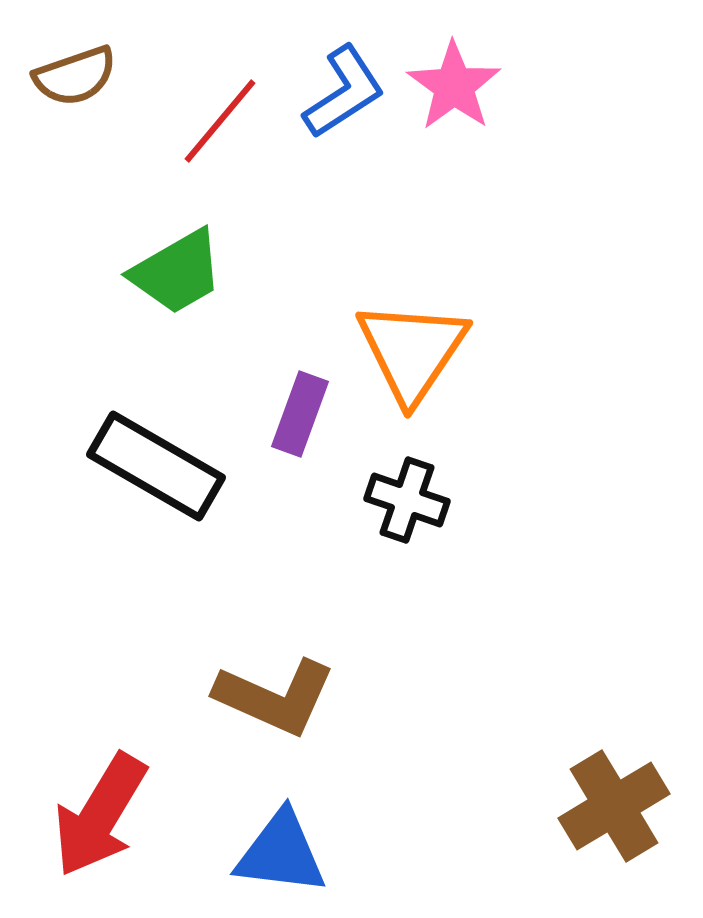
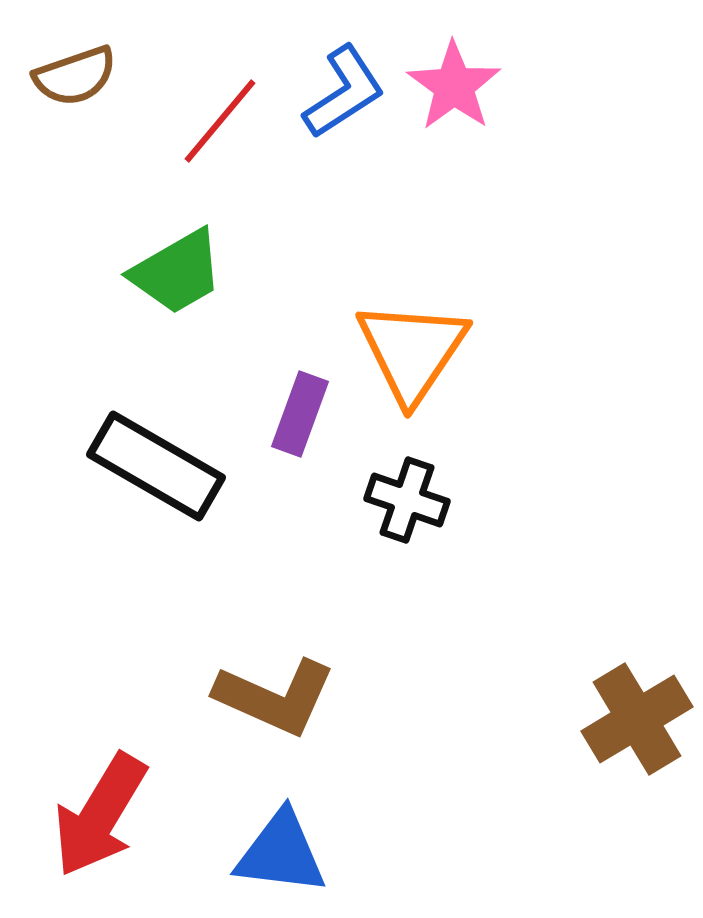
brown cross: moved 23 px right, 87 px up
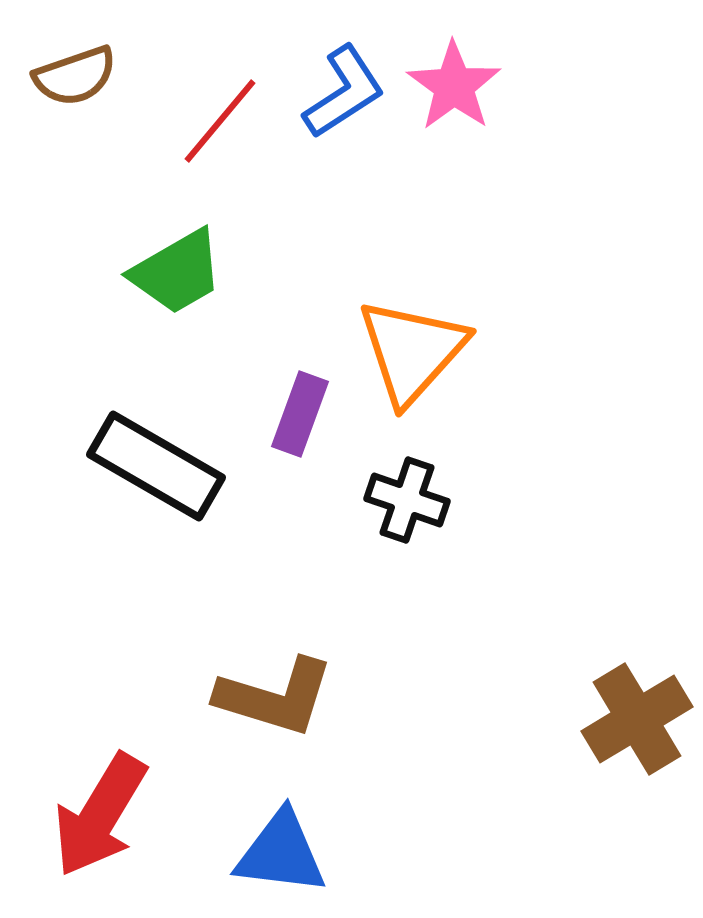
orange triangle: rotated 8 degrees clockwise
brown L-shape: rotated 7 degrees counterclockwise
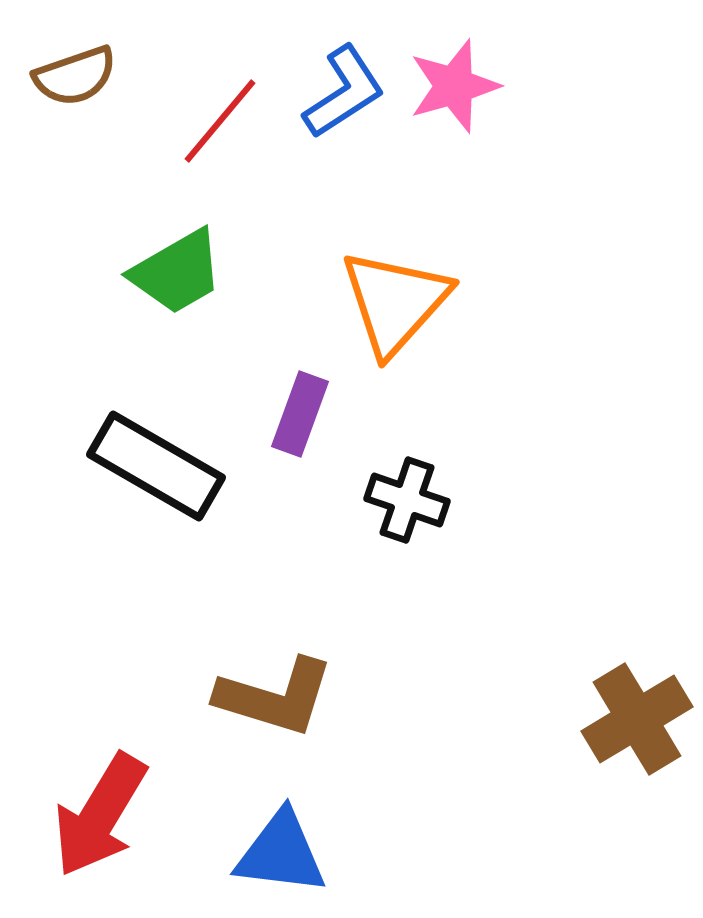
pink star: rotated 20 degrees clockwise
orange triangle: moved 17 px left, 49 px up
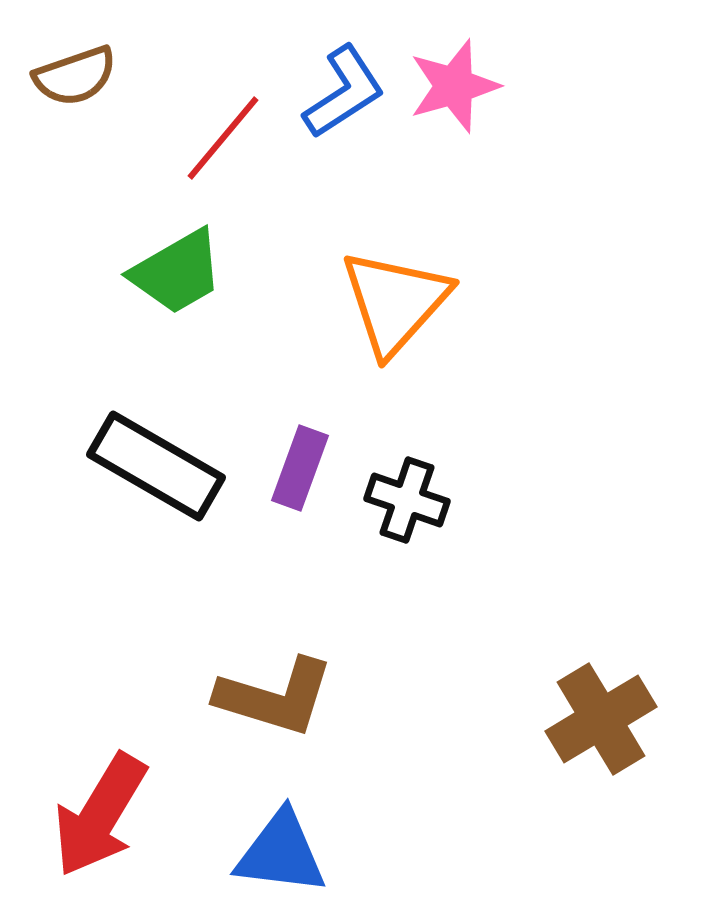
red line: moved 3 px right, 17 px down
purple rectangle: moved 54 px down
brown cross: moved 36 px left
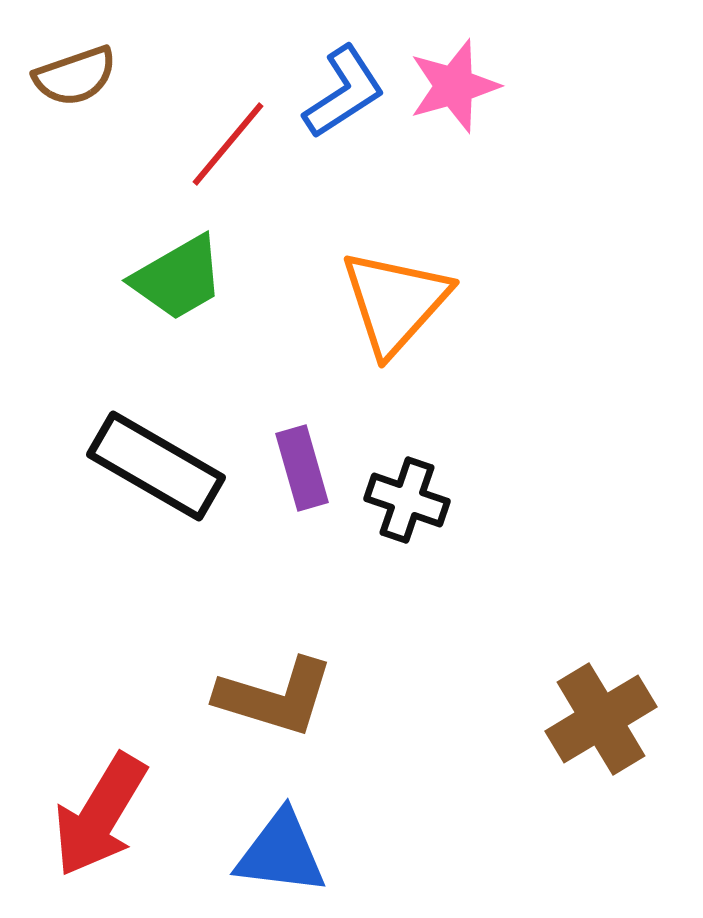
red line: moved 5 px right, 6 px down
green trapezoid: moved 1 px right, 6 px down
purple rectangle: moved 2 px right; rotated 36 degrees counterclockwise
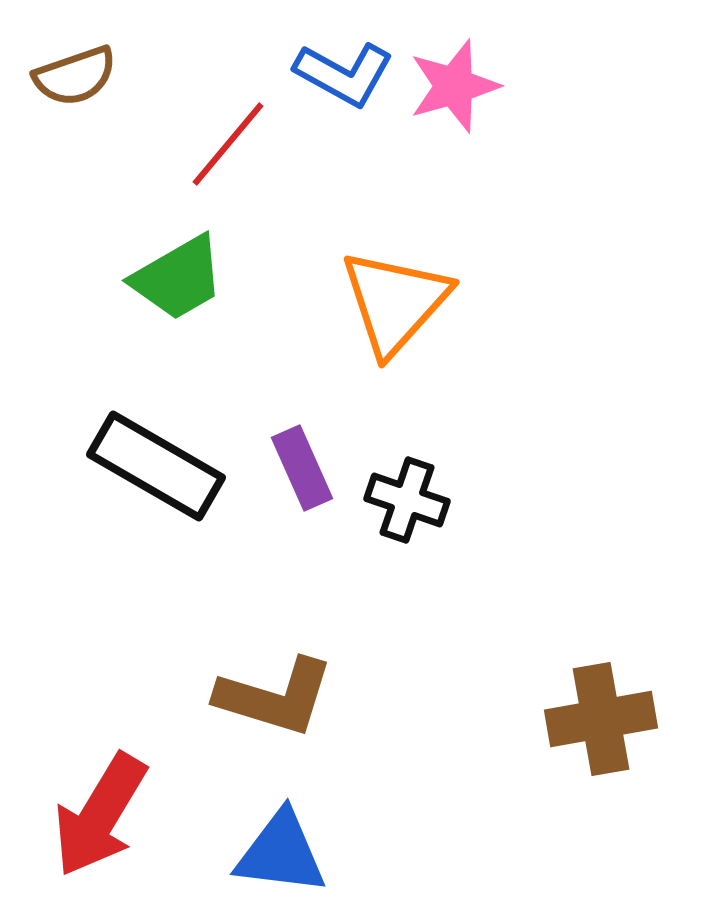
blue L-shape: moved 18 px up; rotated 62 degrees clockwise
purple rectangle: rotated 8 degrees counterclockwise
brown cross: rotated 21 degrees clockwise
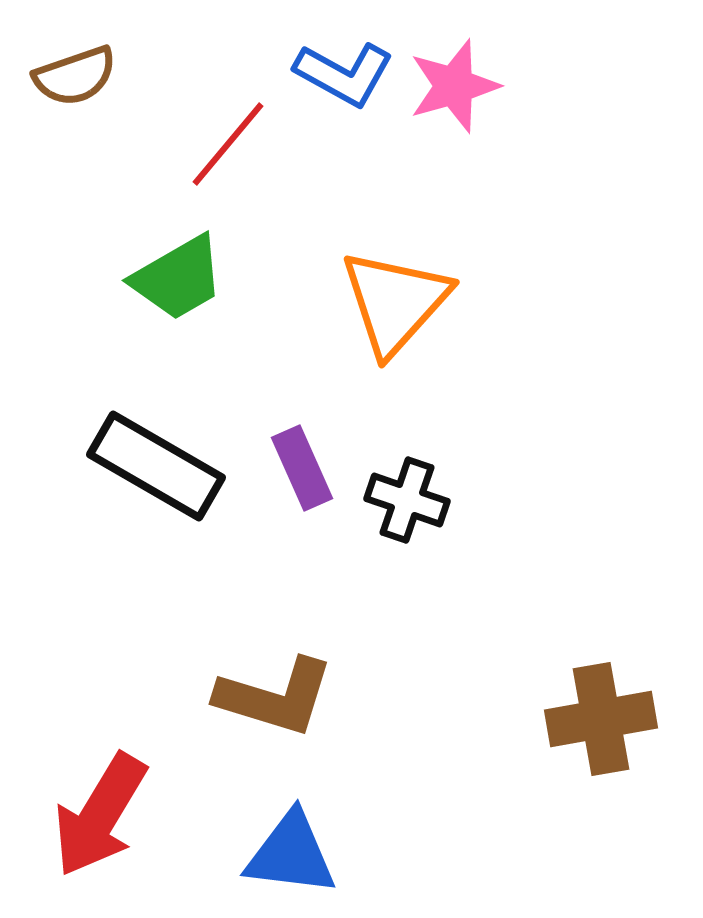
blue triangle: moved 10 px right, 1 px down
